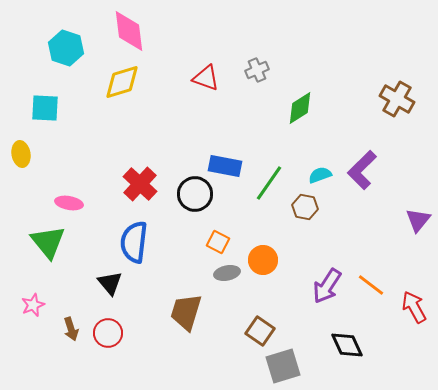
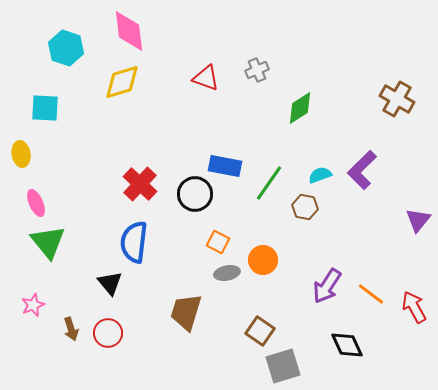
pink ellipse: moved 33 px left; rotated 56 degrees clockwise
orange line: moved 9 px down
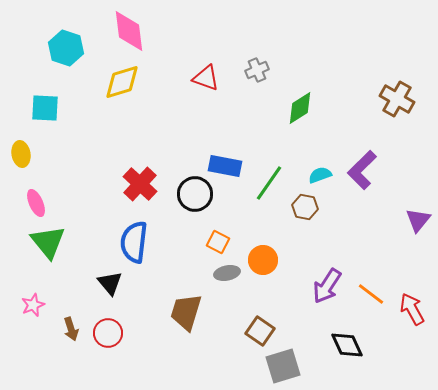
red arrow: moved 2 px left, 2 px down
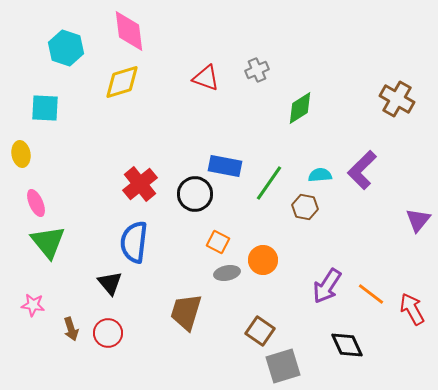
cyan semicircle: rotated 15 degrees clockwise
red cross: rotated 8 degrees clockwise
pink star: rotated 30 degrees clockwise
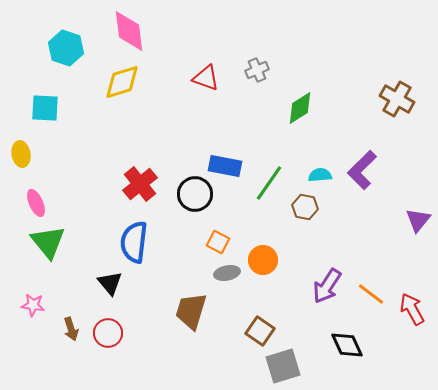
brown trapezoid: moved 5 px right, 1 px up
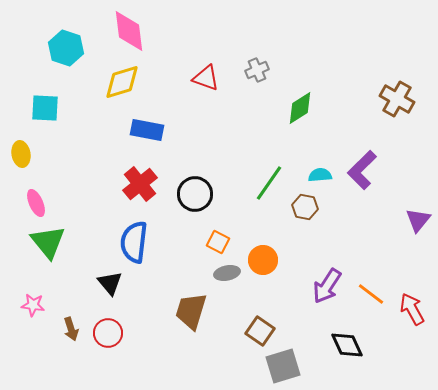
blue rectangle: moved 78 px left, 36 px up
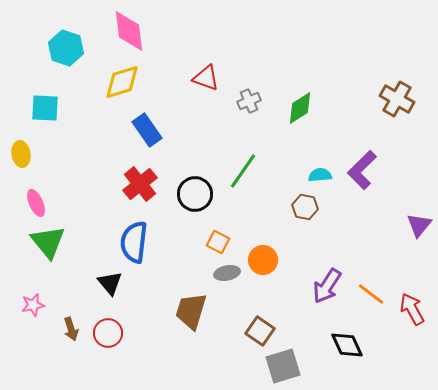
gray cross: moved 8 px left, 31 px down
blue rectangle: rotated 44 degrees clockwise
green line: moved 26 px left, 12 px up
purple triangle: moved 1 px right, 5 px down
pink star: rotated 20 degrees counterclockwise
